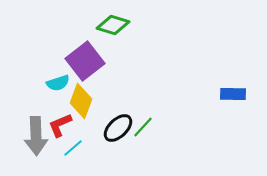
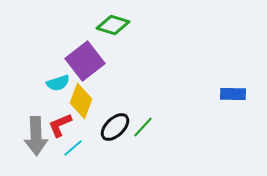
black ellipse: moved 3 px left, 1 px up
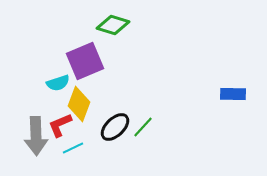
purple square: rotated 15 degrees clockwise
yellow diamond: moved 2 px left, 3 px down
cyan line: rotated 15 degrees clockwise
